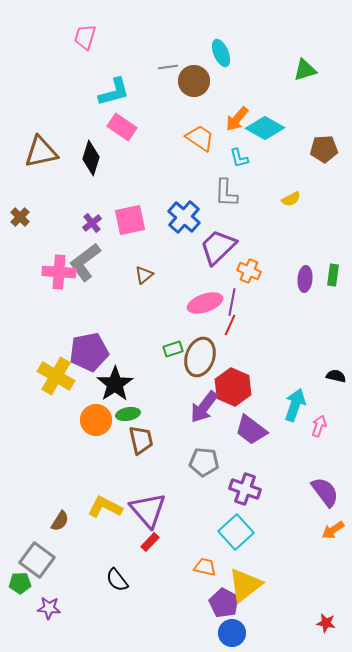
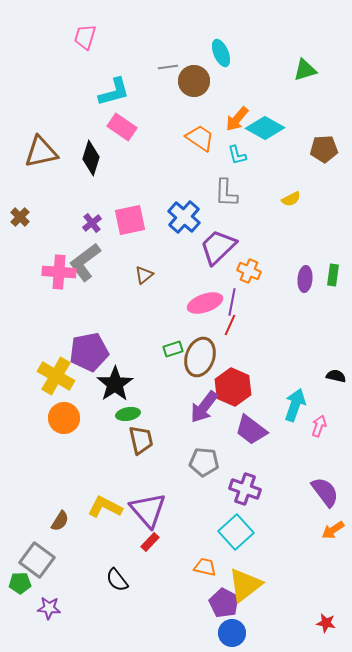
cyan L-shape at (239, 158): moved 2 px left, 3 px up
orange circle at (96, 420): moved 32 px left, 2 px up
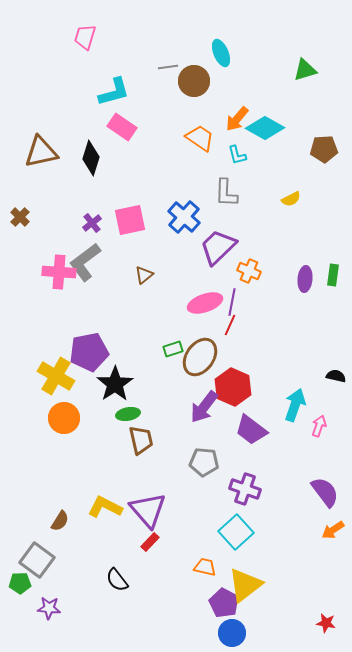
brown ellipse at (200, 357): rotated 15 degrees clockwise
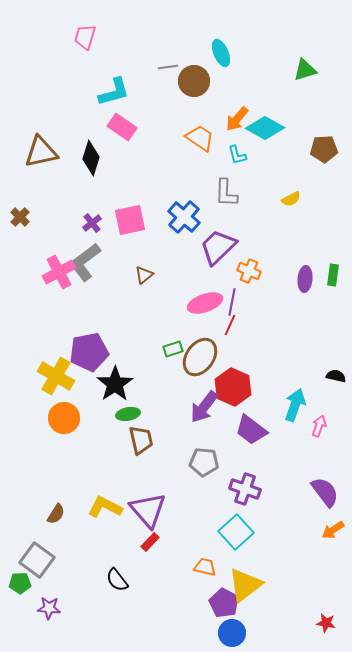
pink cross at (59, 272): rotated 32 degrees counterclockwise
brown semicircle at (60, 521): moved 4 px left, 7 px up
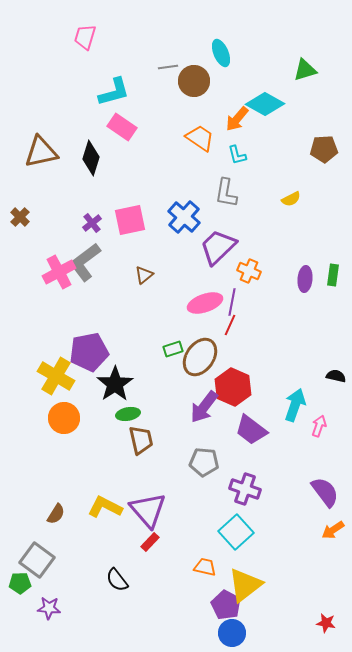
cyan diamond at (265, 128): moved 24 px up
gray L-shape at (226, 193): rotated 8 degrees clockwise
purple pentagon at (224, 603): moved 2 px right, 2 px down
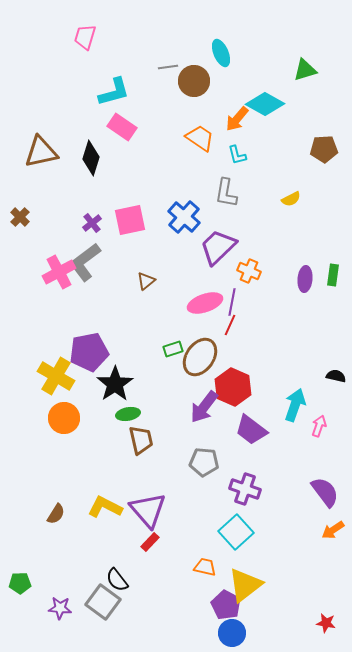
brown triangle at (144, 275): moved 2 px right, 6 px down
gray square at (37, 560): moved 66 px right, 42 px down
purple star at (49, 608): moved 11 px right
